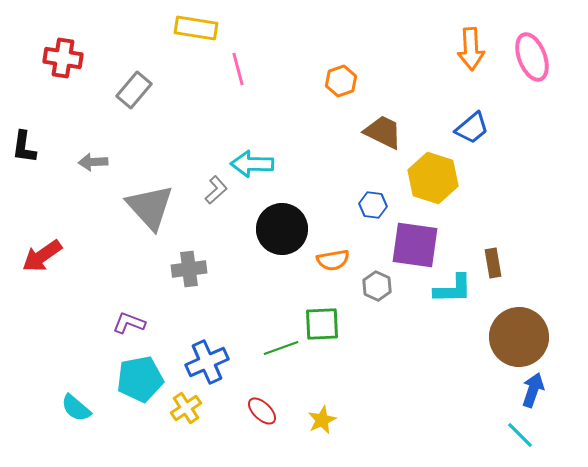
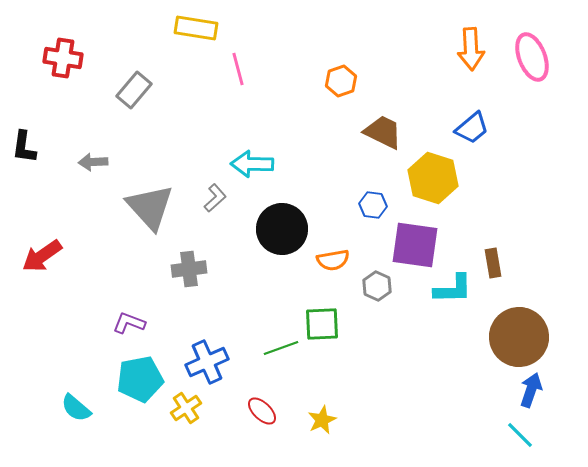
gray L-shape: moved 1 px left, 8 px down
blue arrow: moved 2 px left
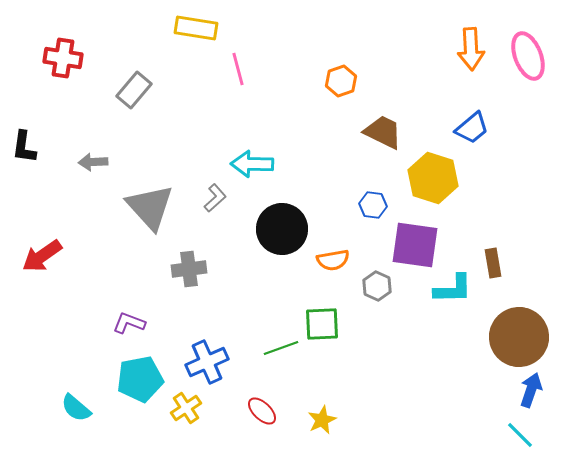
pink ellipse: moved 4 px left, 1 px up
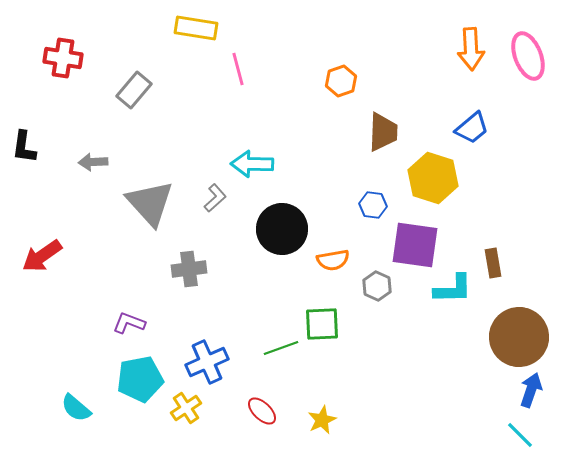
brown trapezoid: rotated 66 degrees clockwise
gray triangle: moved 4 px up
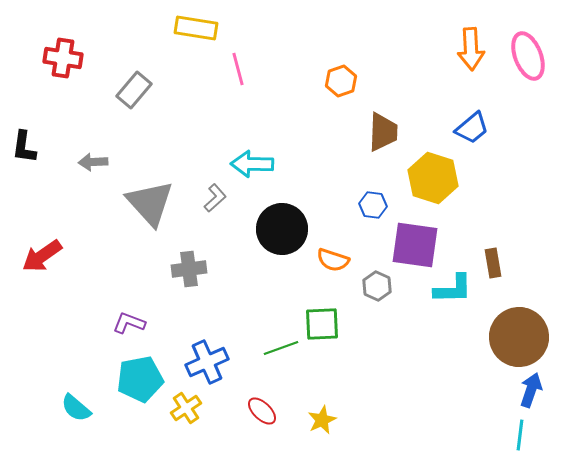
orange semicircle: rotated 28 degrees clockwise
cyan line: rotated 52 degrees clockwise
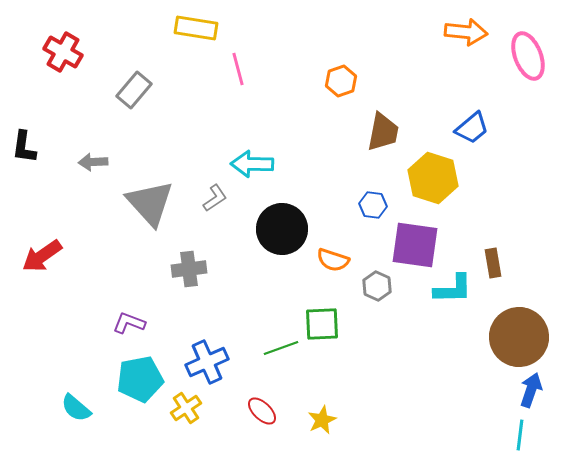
orange arrow: moved 5 px left, 17 px up; rotated 81 degrees counterclockwise
red cross: moved 6 px up; rotated 21 degrees clockwise
brown trapezoid: rotated 9 degrees clockwise
gray L-shape: rotated 8 degrees clockwise
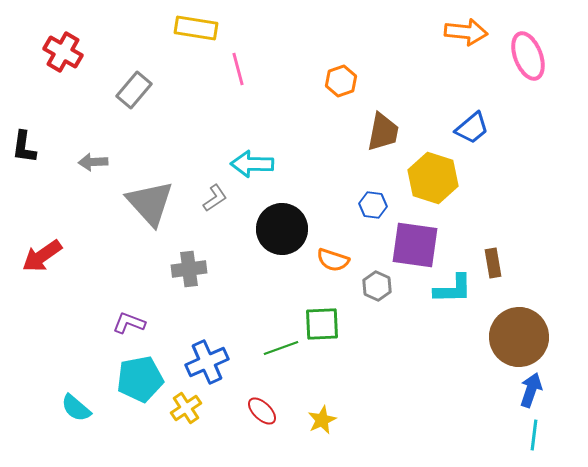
cyan line: moved 14 px right
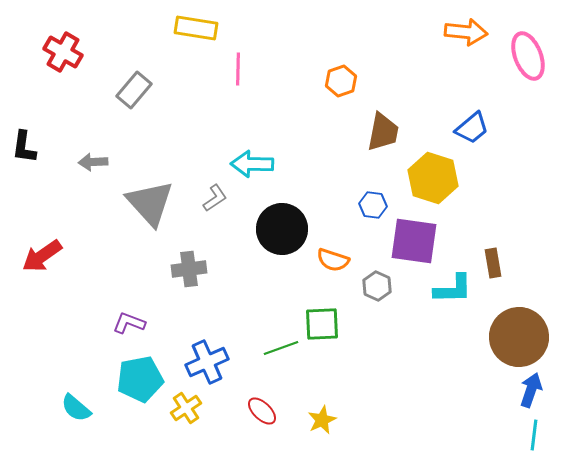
pink line: rotated 16 degrees clockwise
purple square: moved 1 px left, 4 px up
